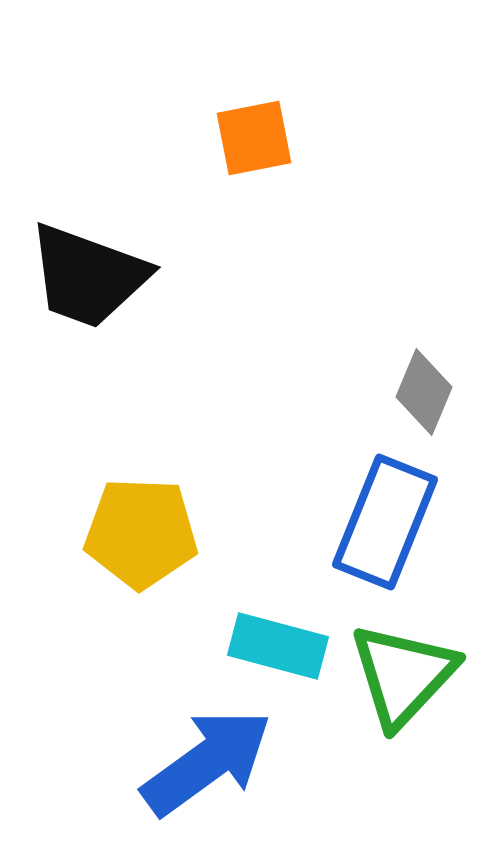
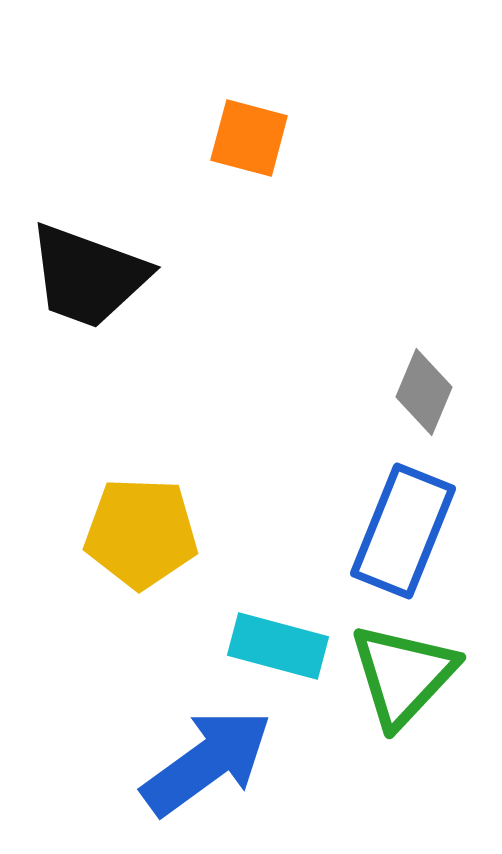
orange square: moved 5 px left; rotated 26 degrees clockwise
blue rectangle: moved 18 px right, 9 px down
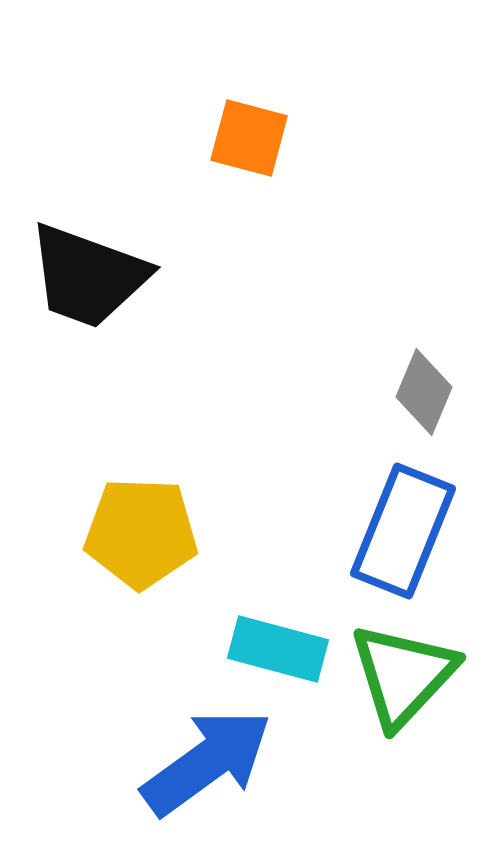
cyan rectangle: moved 3 px down
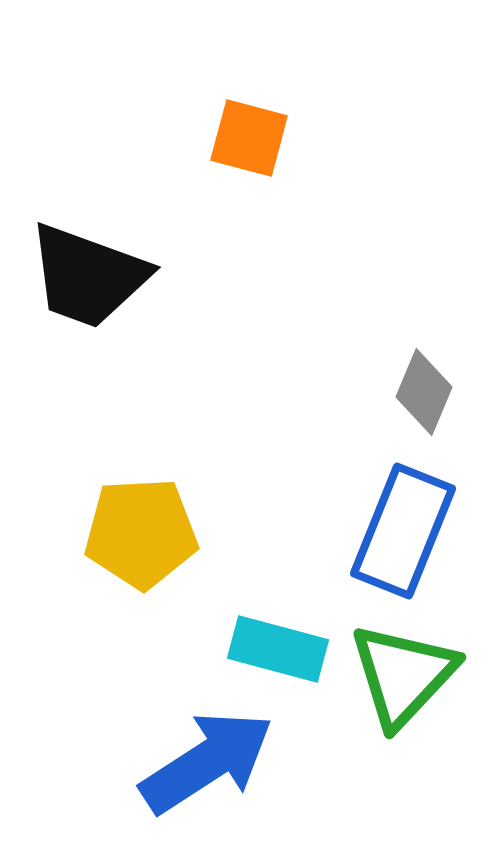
yellow pentagon: rotated 5 degrees counterclockwise
blue arrow: rotated 3 degrees clockwise
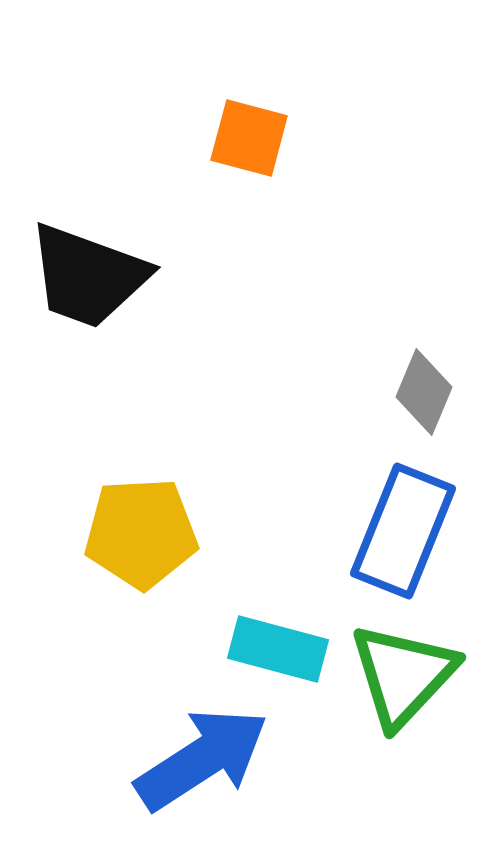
blue arrow: moved 5 px left, 3 px up
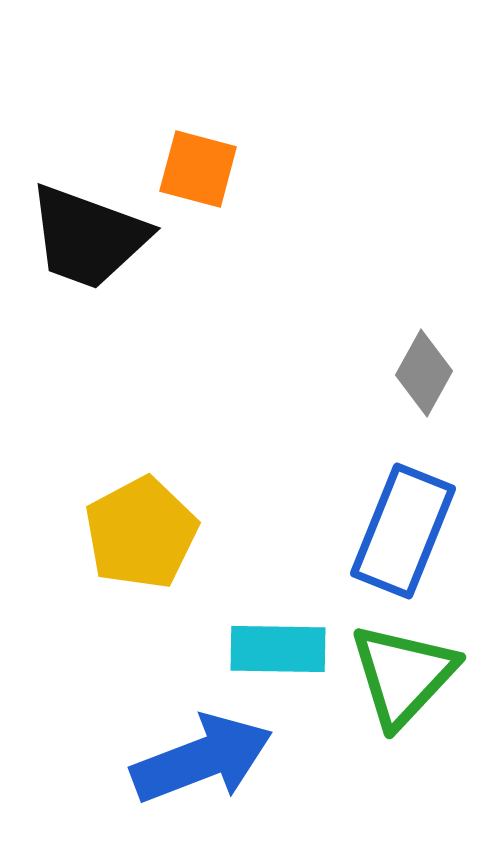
orange square: moved 51 px left, 31 px down
black trapezoid: moved 39 px up
gray diamond: moved 19 px up; rotated 6 degrees clockwise
yellow pentagon: rotated 25 degrees counterclockwise
cyan rectangle: rotated 14 degrees counterclockwise
blue arrow: rotated 12 degrees clockwise
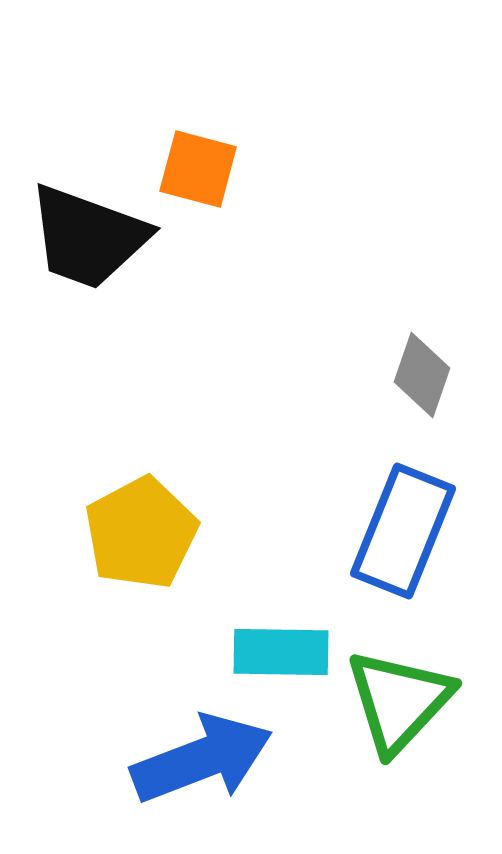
gray diamond: moved 2 px left, 2 px down; rotated 10 degrees counterclockwise
cyan rectangle: moved 3 px right, 3 px down
green triangle: moved 4 px left, 26 px down
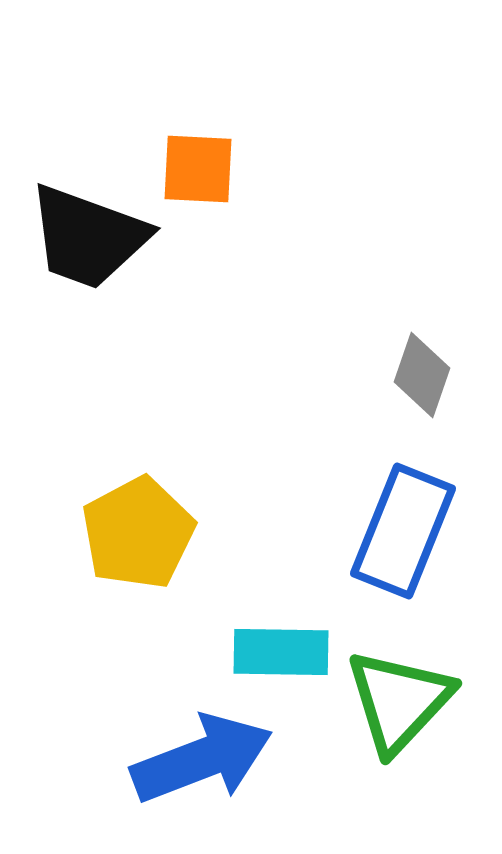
orange square: rotated 12 degrees counterclockwise
yellow pentagon: moved 3 px left
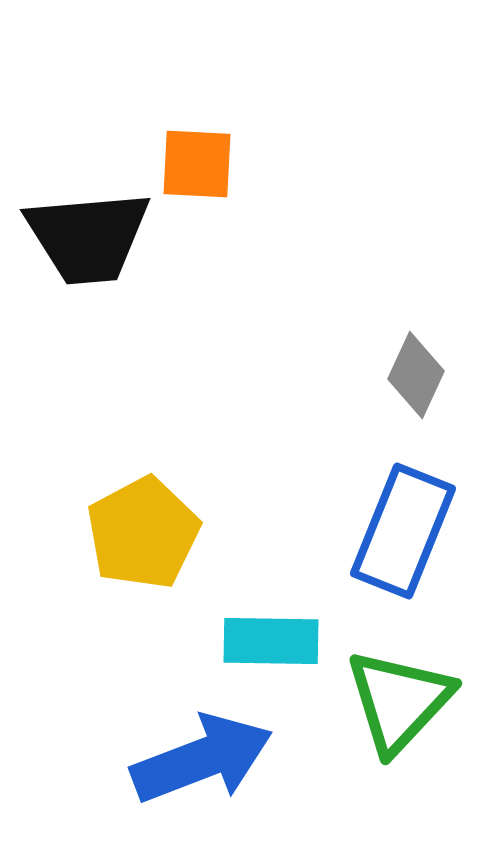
orange square: moved 1 px left, 5 px up
black trapezoid: rotated 25 degrees counterclockwise
gray diamond: moved 6 px left; rotated 6 degrees clockwise
yellow pentagon: moved 5 px right
cyan rectangle: moved 10 px left, 11 px up
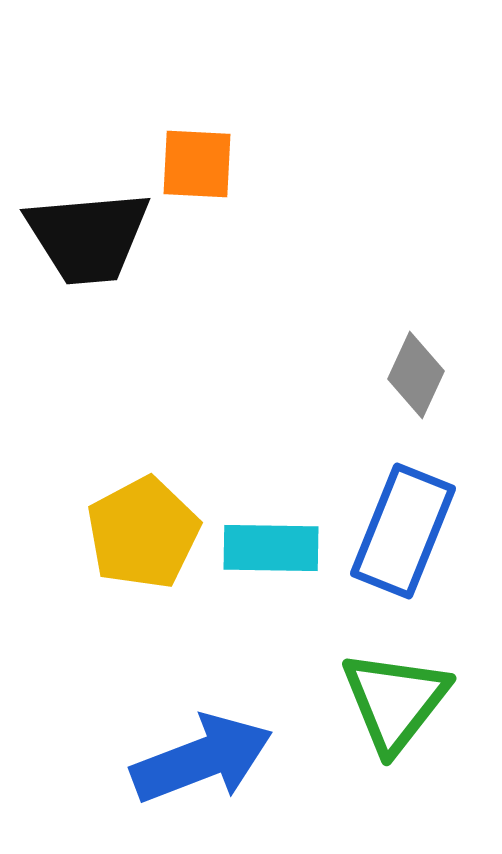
cyan rectangle: moved 93 px up
green triangle: moved 4 px left; rotated 5 degrees counterclockwise
